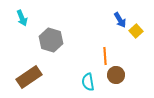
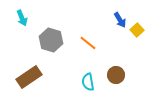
yellow square: moved 1 px right, 1 px up
orange line: moved 17 px left, 13 px up; rotated 48 degrees counterclockwise
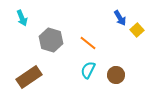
blue arrow: moved 2 px up
cyan semicircle: moved 12 px up; rotated 36 degrees clockwise
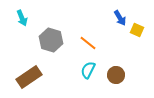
yellow square: rotated 24 degrees counterclockwise
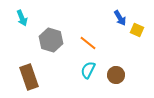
brown rectangle: rotated 75 degrees counterclockwise
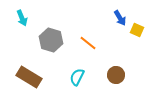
cyan semicircle: moved 11 px left, 7 px down
brown rectangle: rotated 40 degrees counterclockwise
